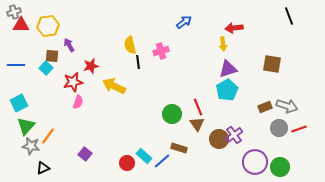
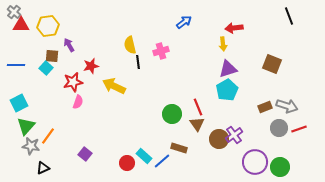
gray cross at (14, 12): rotated 32 degrees counterclockwise
brown square at (272, 64): rotated 12 degrees clockwise
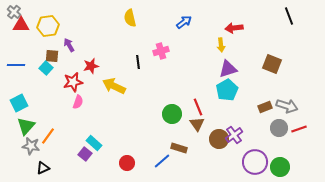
yellow arrow at (223, 44): moved 2 px left, 1 px down
yellow semicircle at (130, 45): moved 27 px up
cyan rectangle at (144, 156): moved 50 px left, 13 px up
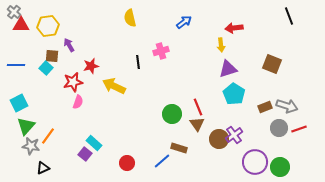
cyan pentagon at (227, 90): moved 7 px right, 4 px down; rotated 10 degrees counterclockwise
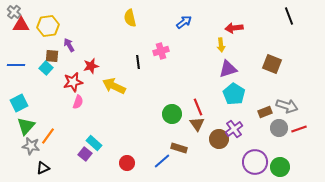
brown rectangle at (265, 107): moved 5 px down
purple cross at (234, 135): moved 6 px up
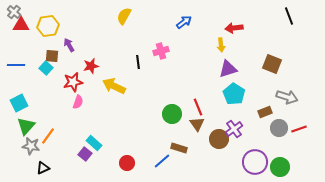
yellow semicircle at (130, 18): moved 6 px left, 2 px up; rotated 42 degrees clockwise
gray arrow at (287, 106): moved 9 px up
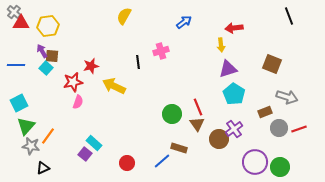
red triangle at (21, 25): moved 2 px up
purple arrow at (69, 45): moved 27 px left, 6 px down
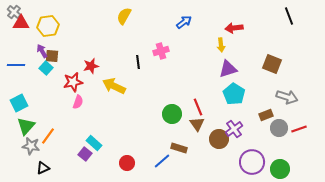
brown rectangle at (265, 112): moved 1 px right, 3 px down
purple circle at (255, 162): moved 3 px left
green circle at (280, 167): moved 2 px down
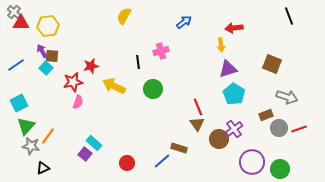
blue line at (16, 65): rotated 36 degrees counterclockwise
green circle at (172, 114): moved 19 px left, 25 px up
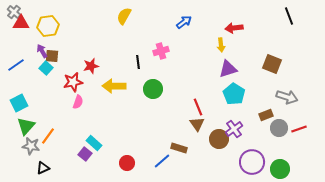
yellow arrow at (114, 86): rotated 25 degrees counterclockwise
